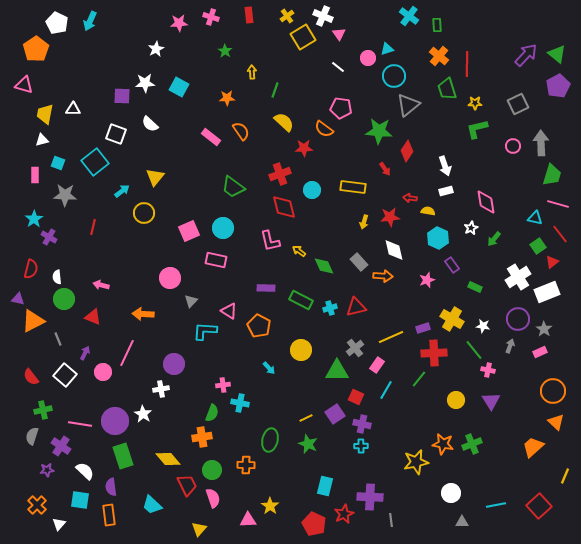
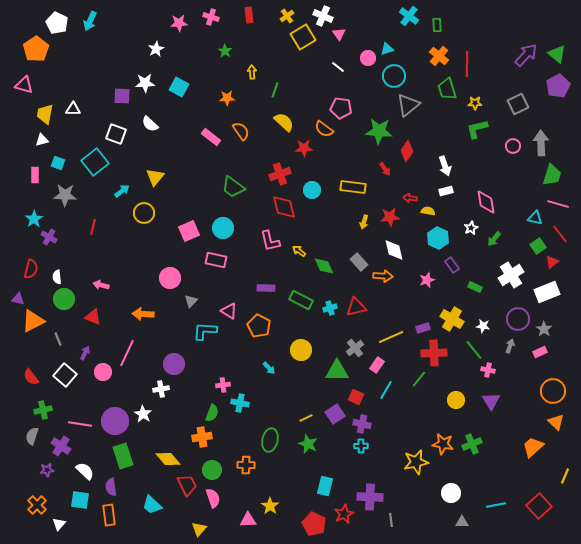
white cross at (518, 277): moved 7 px left, 2 px up
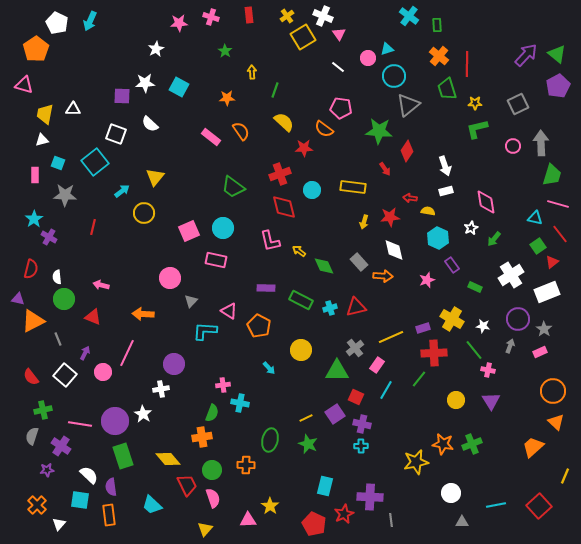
white semicircle at (85, 471): moved 4 px right, 4 px down
yellow triangle at (199, 529): moved 6 px right
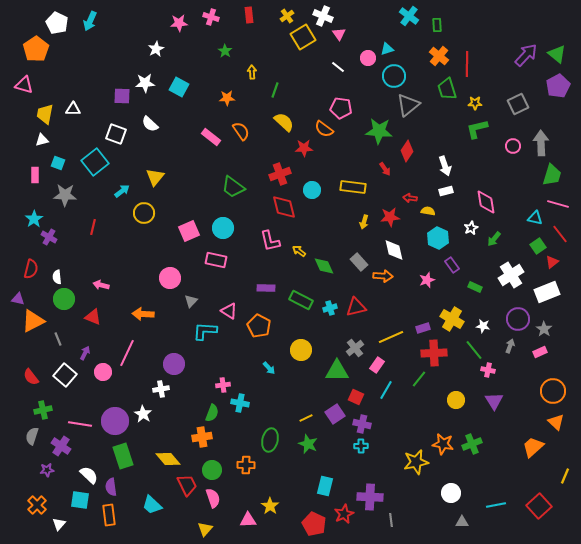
purple triangle at (491, 401): moved 3 px right
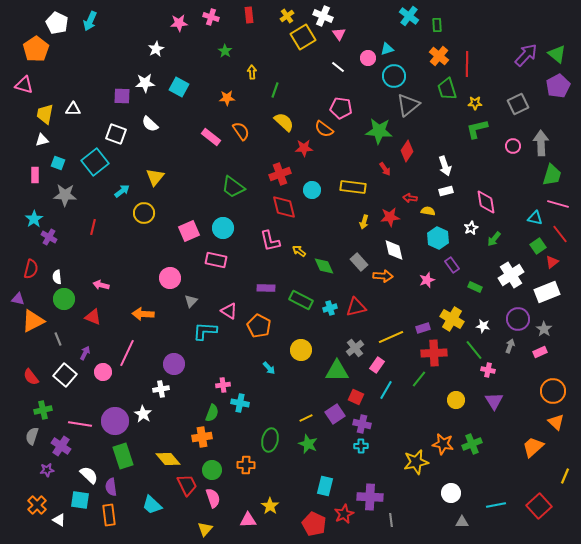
white triangle at (59, 524): moved 4 px up; rotated 40 degrees counterclockwise
